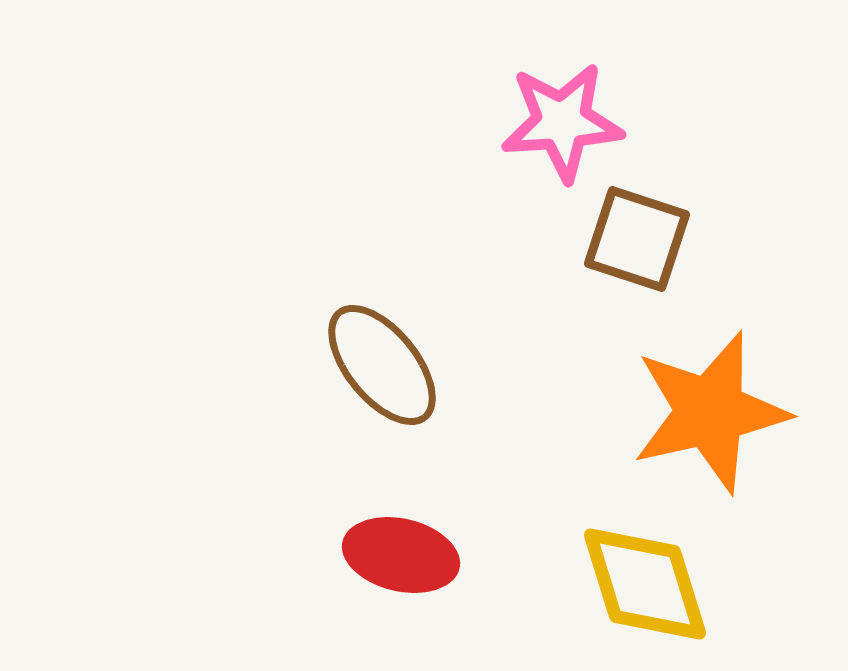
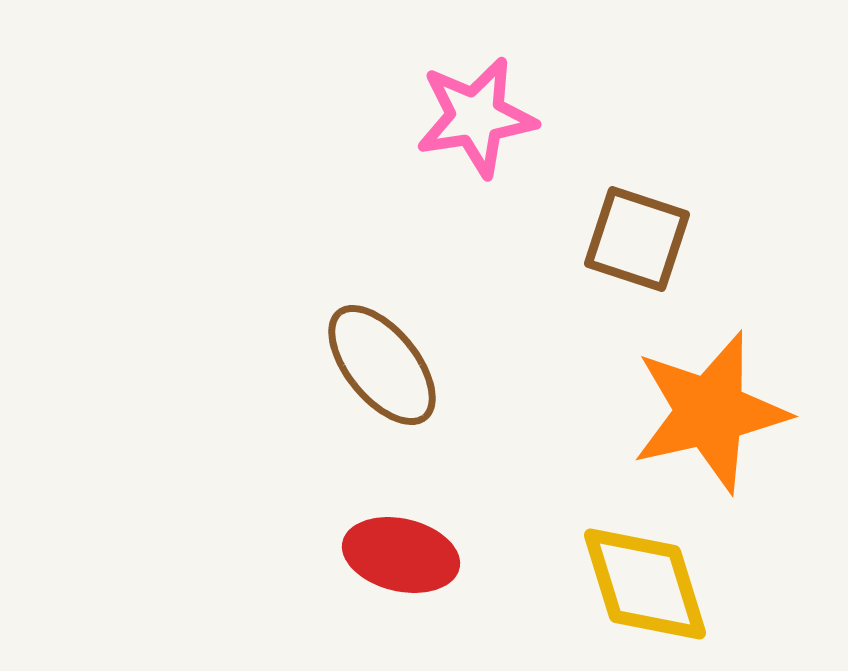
pink star: moved 86 px left, 5 px up; rotated 5 degrees counterclockwise
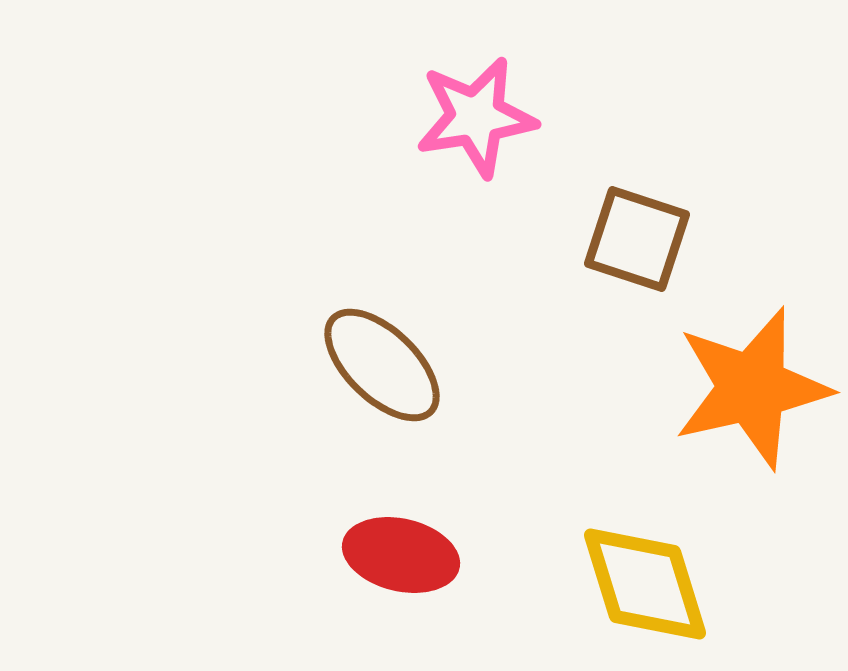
brown ellipse: rotated 7 degrees counterclockwise
orange star: moved 42 px right, 24 px up
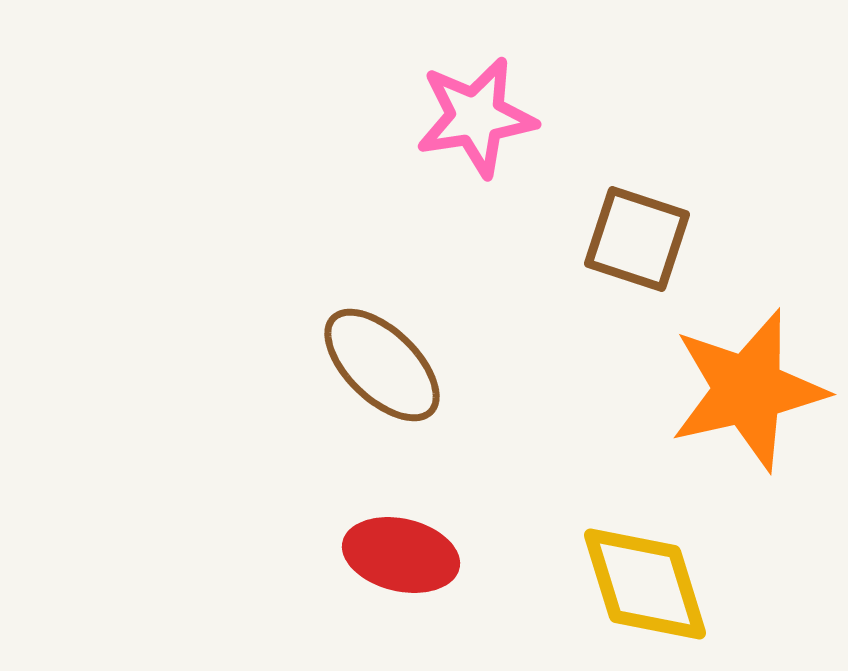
orange star: moved 4 px left, 2 px down
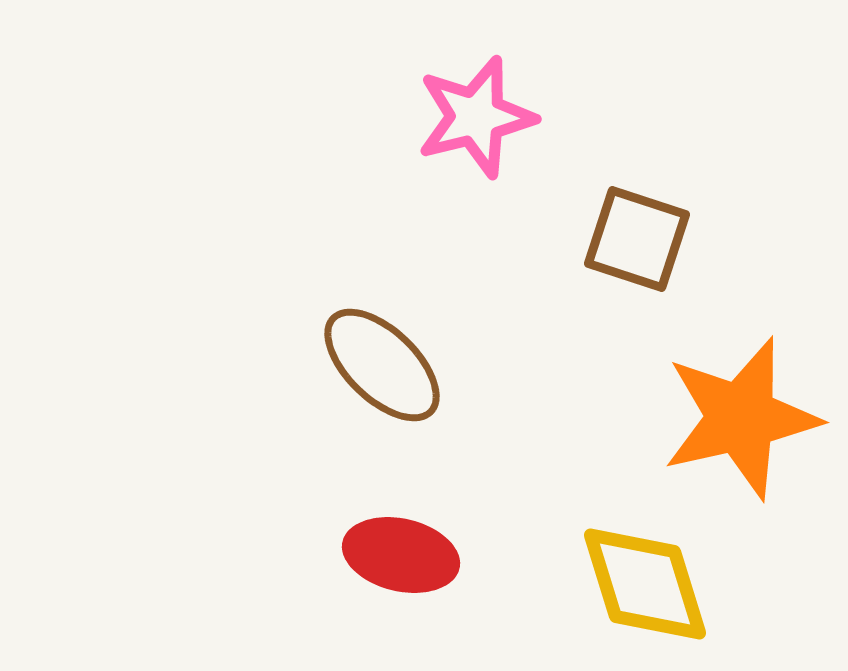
pink star: rotated 5 degrees counterclockwise
orange star: moved 7 px left, 28 px down
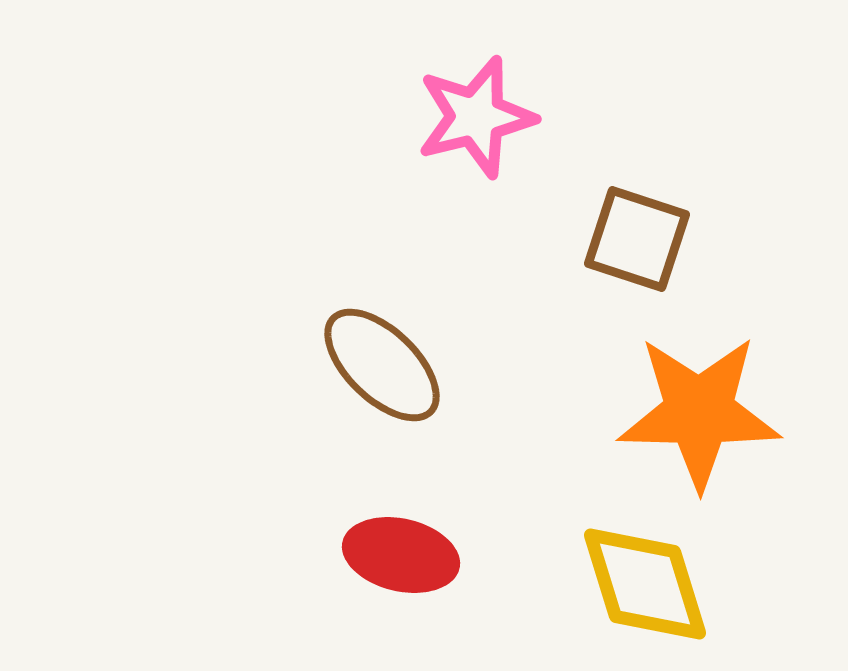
orange star: moved 42 px left, 6 px up; rotated 14 degrees clockwise
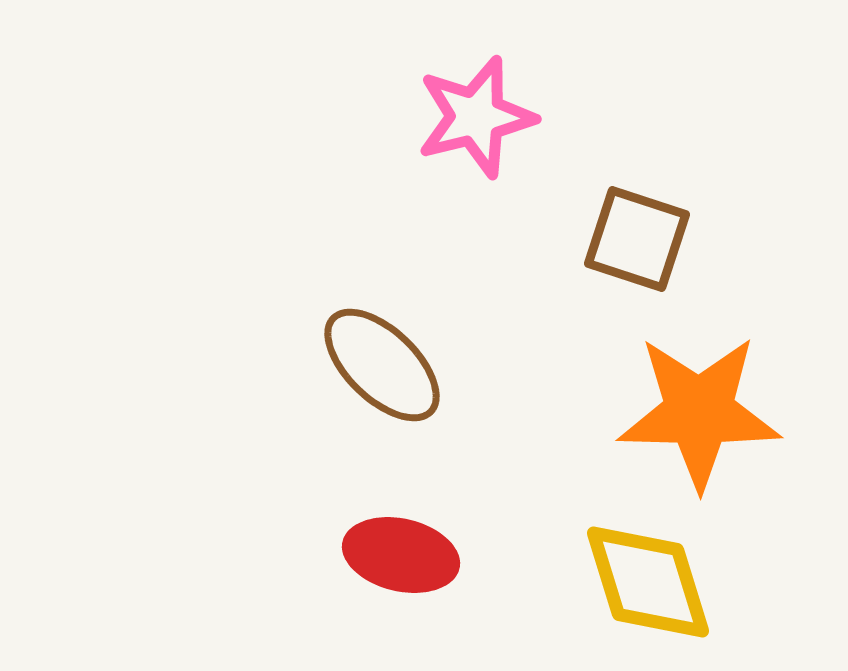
yellow diamond: moved 3 px right, 2 px up
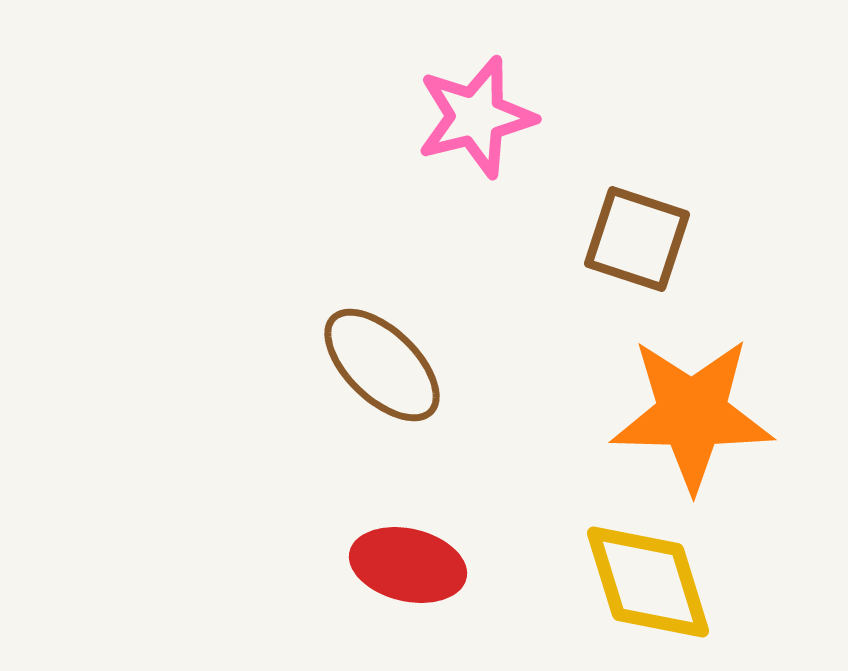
orange star: moved 7 px left, 2 px down
red ellipse: moved 7 px right, 10 px down
